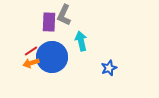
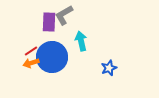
gray L-shape: rotated 35 degrees clockwise
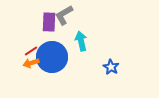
blue star: moved 2 px right, 1 px up; rotated 21 degrees counterclockwise
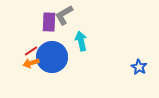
blue star: moved 28 px right
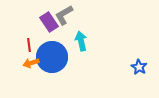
purple rectangle: rotated 36 degrees counterclockwise
red line: moved 2 px left, 6 px up; rotated 64 degrees counterclockwise
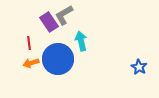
red line: moved 2 px up
blue circle: moved 6 px right, 2 px down
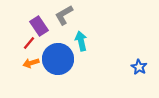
purple rectangle: moved 10 px left, 4 px down
red line: rotated 48 degrees clockwise
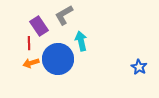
red line: rotated 40 degrees counterclockwise
